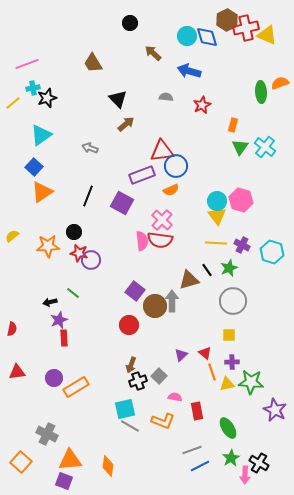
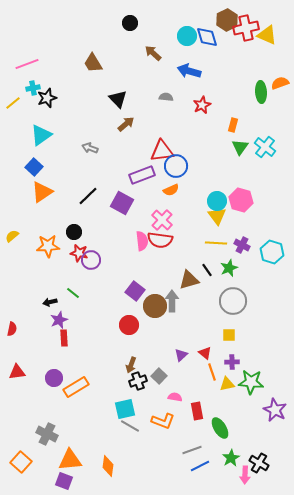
black line at (88, 196): rotated 25 degrees clockwise
green ellipse at (228, 428): moved 8 px left
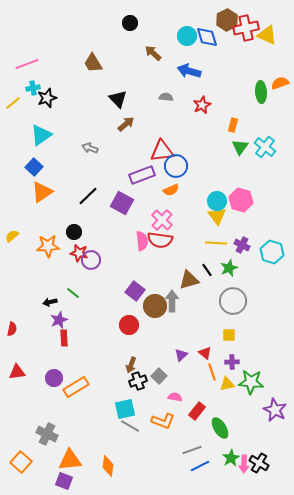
red rectangle at (197, 411): rotated 48 degrees clockwise
pink arrow at (245, 475): moved 1 px left, 11 px up
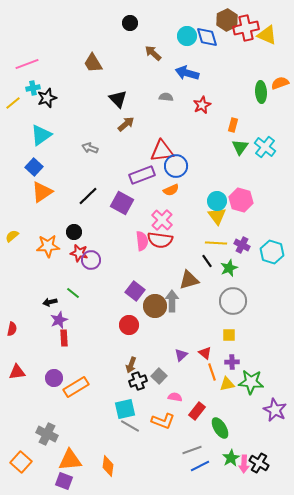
blue arrow at (189, 71): moved 2 px left, 2 px down
black line at (207, 270): moved 9 px up
